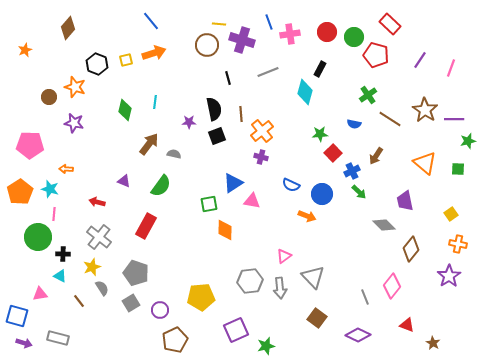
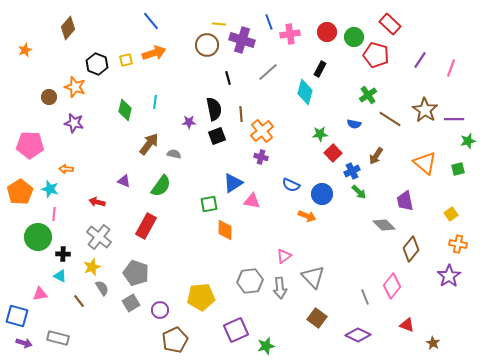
gray line at (268, 72): rotated 20 degrees counterclockwise
green square at (458, 169): rotated 16 degrees counterclockwise
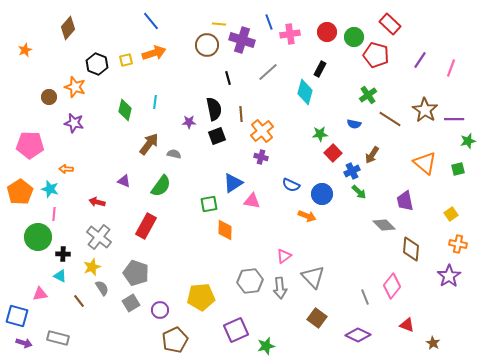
brown arrow at (376, 156): moved 4 px left, 1 px up
brown diamond at (411, 249): rotated 35 degrees counterclockwise
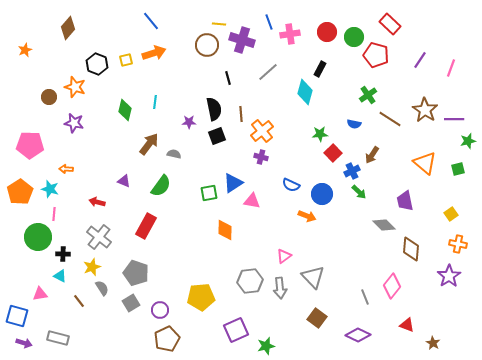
green square at (209, 204): moved 11 px up
brown pentagon at (175, 340): moved 8 px left, 1 px up
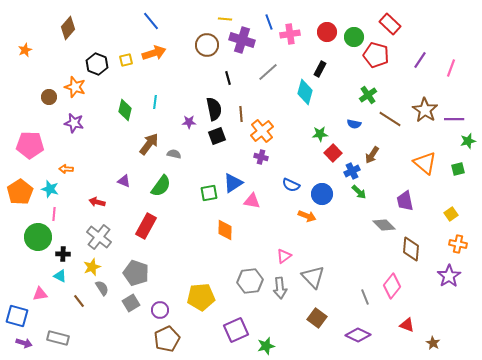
yellow line at (219, 24): moved 6 px right, 5 px up
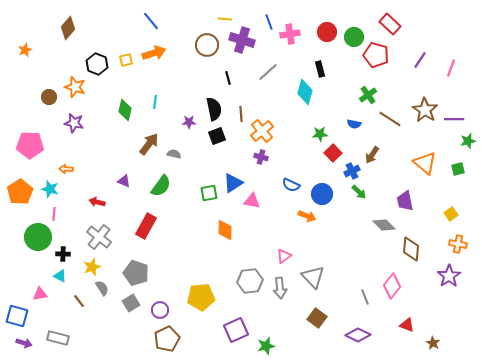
black rectangle at (320, 69): rotated 42 degrees counterclockwise
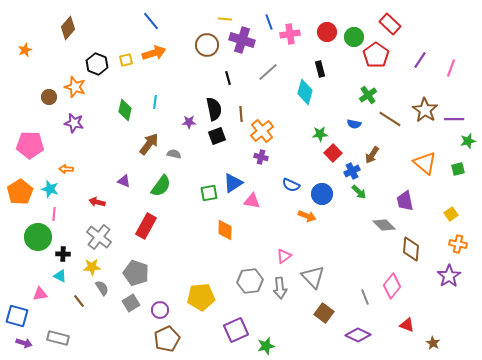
red pentagon at (376, 55): rotated 20 degrees clockwise
yellow star at (92, 267): rotated 18 degrees clockwise
brown square at (317, 318): moved 7 px right, 5 px up
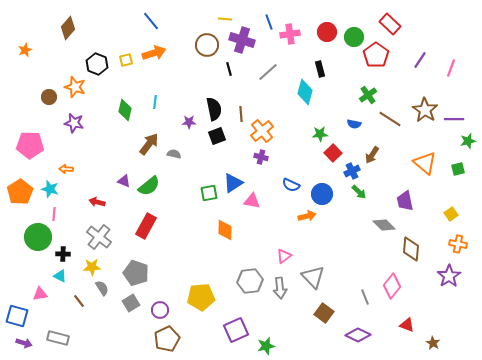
black line at (228, 78): moved 1 px right, 9 px up
green semicircle at (161, 186): moved 12 px left; rotated 15 degrees clockwise
orange arrow at (307, 216): rotated 36 degrees counterclockwise
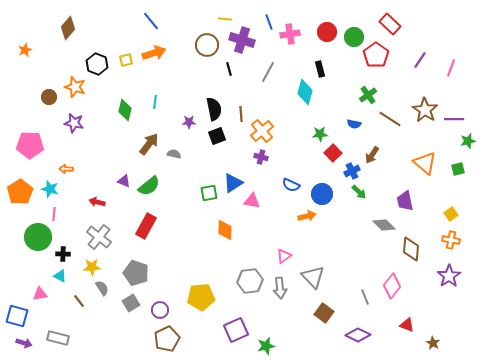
gray line at (268, 72): rotated 20 degrees counterclockwise
orange cross at (458, 244): moved 7 px left, 4 px up
